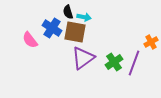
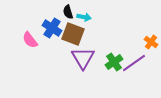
brown square: moved 2 px left, 2 px down; rotated 10 degrees clockwise
orange cross: rotated 24 degrees counterclockwise
purple triangle: rotated 25 degrees counterclockwise
purple line: rotated 35 degrees clockwise
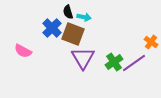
blue cross: rotated 12 degrees clockwise
pink semicircle: moved 7 px left, 11 px down; rotated 24 degrees counterclockwise
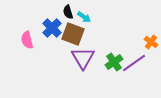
cyan arrow: rotated 24 degrees clockwise
pink semicircle: moved 4 px right, 11 px up; rotated 48 degrees clockwise
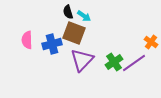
cyan arrow: moved 1 px up
blue cross: moved 16 px down; rotated 30 degrees clockwise
brown square: moved 1 px right, 1 px up
pink semicircle: rotated 12 degrees clockwise
purple triangle: moved 1 px left, 2 px down; rotated 15 degrees clockwise
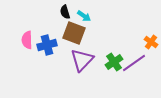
black semicircle: moved 3 px left
blue cross: moved 5 px left, 1 px down
